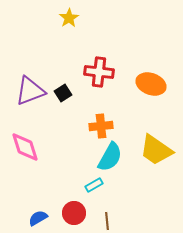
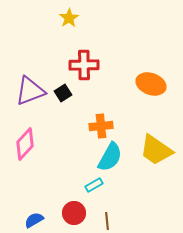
red cross: moved 15 px left, 7 px up; rotated 8 degrees counterclockwise
pink diamond: moved 3 px up; rotated 60 degrees clockwise
blue semicircle: moved 4 px left, 2 px down
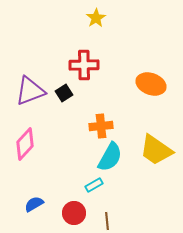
yellow star: moved 27 px right
black square: moved 1 px right
blue semicircle: moved 16 px up
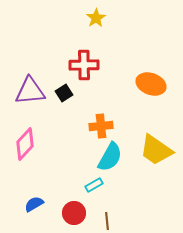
purple triangle: rotated 16 degrees clockwise
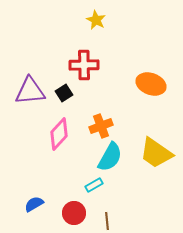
yellow star: moved 2 px down; rotated 12 degrees counterclockwise
orange cross: rotated 15 degrees counterclockwise
pink diamond: moved 34 px right, 10 px up
yellow trapezoid: moved 3 px down
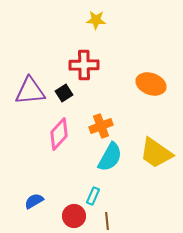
yellow star: rotated 24 degrees counterclockwise
cyan rectangle: moved 1 px left, 11 px down; rotated 36 degrees counterclockwise
blue semicircle: moved 3 px up
red circle: moved 3 px down
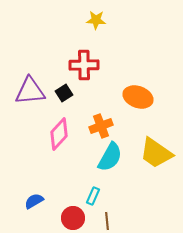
orange ellipse: moved 13 px left, 13 px down
red circle: moved 1 px left, 2 px down
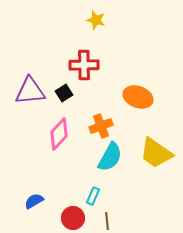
yellow star: rotated 12 degrees clockwise
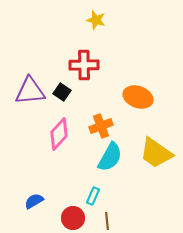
black square: moved 2 px left, 1 px up; rotated 24 degrees counterclockwise
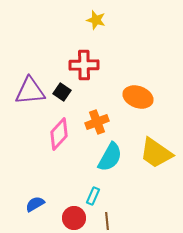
orange cross: moved 4 px left, 4 px up
blue semicircle: moved 1 px right, 3 px down
red circle: moved 1 px right
